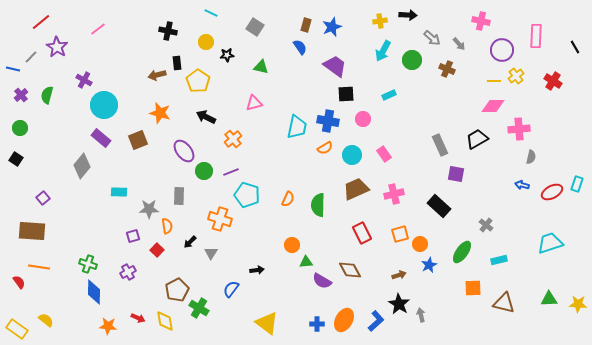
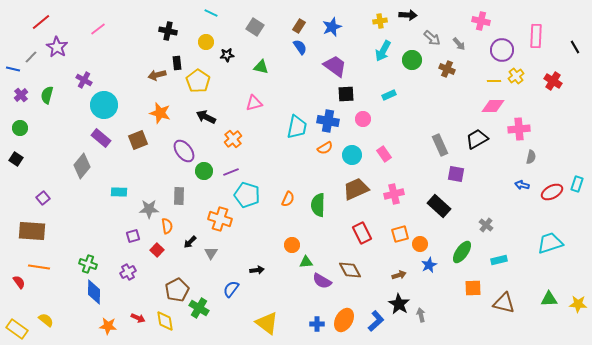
brown rectangle at (306, 25): moved 7 px left, 1 px down; rotated 16 degrees clockwise
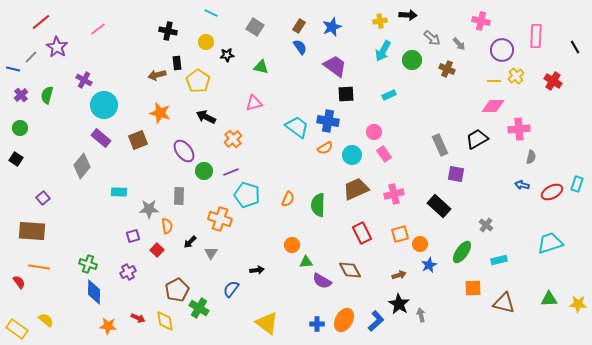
pink circle at (363, 119): moved 11 px right, 13 px down
cyan trapezoid at (297, 127): rotated 65 degrees counterclockwise
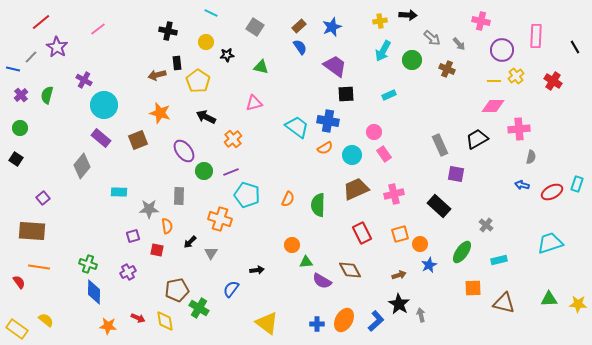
brown rectangle at (299, 26): rotated 16 degrees clockwise
red square at (157, 250): rotated 32 degrees counterclockwise
brown pentagon at (177, 290): rotated 15 degrees clockwise
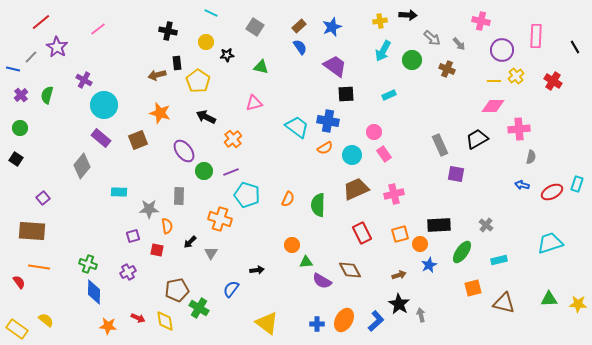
black rectangle at (439, 206): moved 19 px down; rotated 45 degrees counterclockwise
orange square at (473, 288): rotated 12 degrees counterclockwise
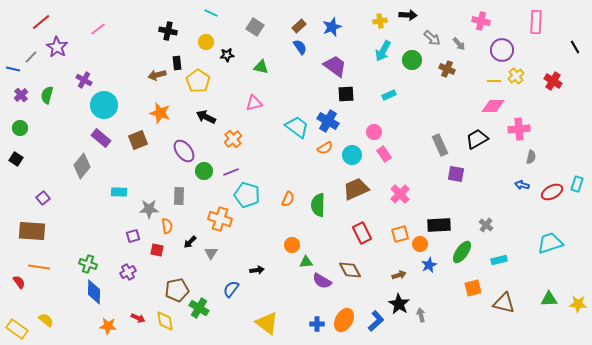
pink rectangle at (536, 36): moved 14 px up
blue cross at (328, 121): rotated 20 degrees clockwise
pink cross at (394, 194): moved 6 px right; rotated 30 degrees counterclockwise
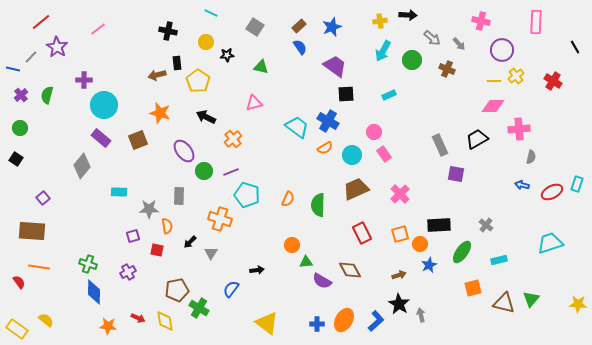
purple cross at (84, 80): rotated 28 degrees counterclockwise
green triangle at (549, 299): moved 18 px left; rotated 48 degrees counterclockwise
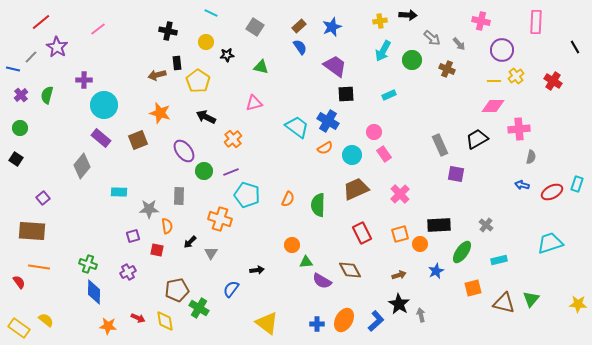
blue star at (429, 265): moved 7 px right, 6 px down
yellow rectangle at (17, 329): moved 2 px right, 1 px up
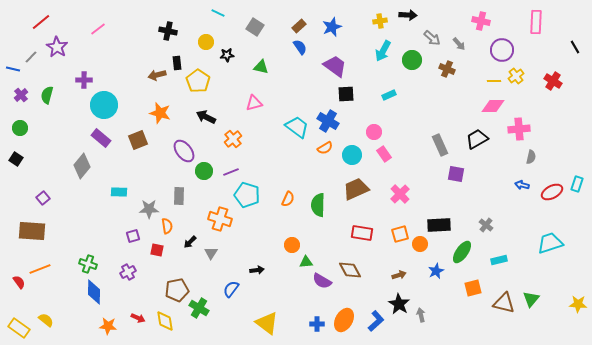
cyan line at (211, 13): moved 7 px right
red rectangle at (362, 233): rotated 55 degrees counterclockwise
orange line at (39, 267): moved 1 px right, 2 px down; rotated 30 degrees counterclockwise
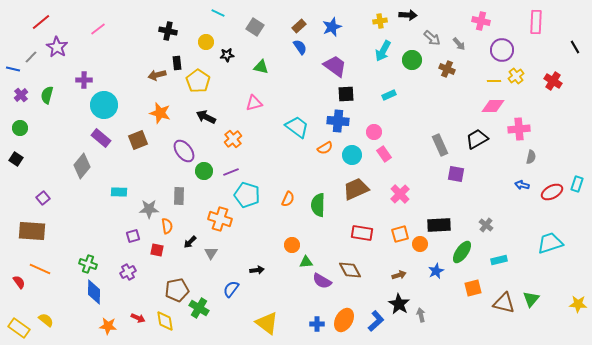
blue cross at (328, 121): moved 10 px right; rotated 25 degrees counterclockwise
orange line at (40, 269): rotated 45 degrees clockwise
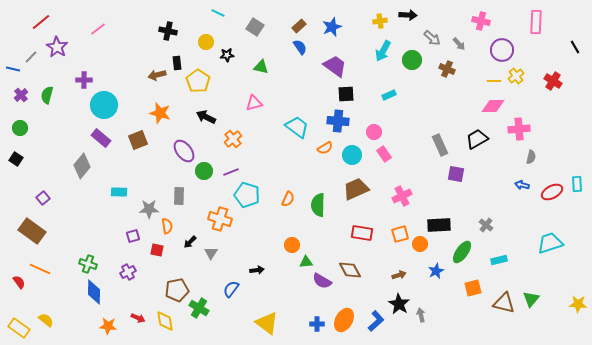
cyan rectangle at (577, 184): rotated 21 degrees counterclockwise
pink cross at (400, 194): moved 2 px right, 2 px down; rotated 18 degrees clockwise
brown rectangle at (32, 231): rotated 32 degrees clockwise
